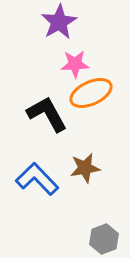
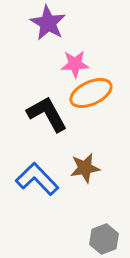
purple star: moved 11 px left, 1 px down; rotated 12 degrees counterclockwise
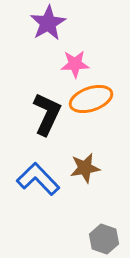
purple star: rotated 12 degrees clockwise
orange ellipse: moved 6 px down; rotated 6 degrees clockwise
black L-shape: rotated 54 degrees clockwise
blue L-shape: moved 1 px right
gray hexagon: rotated 20 degrees counterclockwise
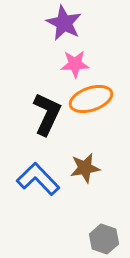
purple star: moved 16 px right; rotated 15 degrees counterclockwise
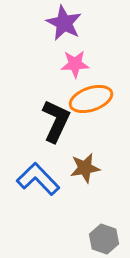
black L-shape: moved 9 px right, 7 px down
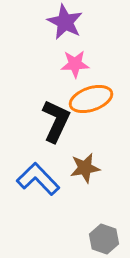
purple star: moved 1 px right, 1 px up
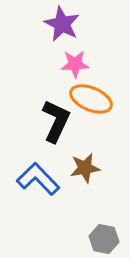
purple star: moved 3 px left, 2 px down
orange ellipse: rotated 42 degrees clockwise
gray hexagon: rotated 8 degrees counterclockwise
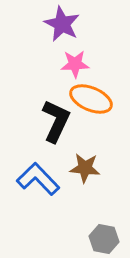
brown star: rotated 16 degrees clockwise
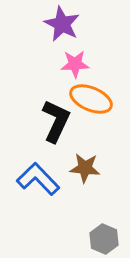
gray hexagon: rotated 12 degrees clockwise
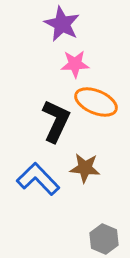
orange ellipse: moved 5 px right, 3 px down
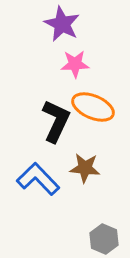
orange ellipse: moved 3 px left, 5 px down
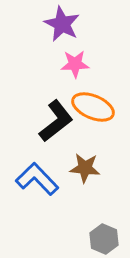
black L-shape: rotated 27 degrees clockwise
blue L-shape: moved 1 px left
